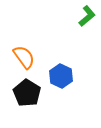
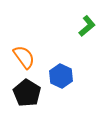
green L-shape: moved 10 px down
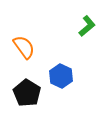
orange semicircle: moved 10 px up
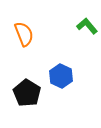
green L-shape: rotated 90 degrees counterclockwise
orange semicircle: moved 13 px up; rotated 15 degrees clockwise
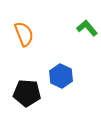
green L-shape: moved 2 px down
black pentagon: rotated 28 degrees counterclockwise
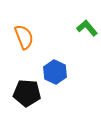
orange semicircle: moved 3 px down
blue hexagon: moved 6 px left, 4 px up
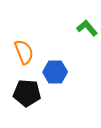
orange semicircle: moved 15 px down
blue hexagon: rotated 25 degrees counterclockwise
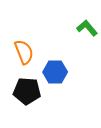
black pentagon: moved 2 px up
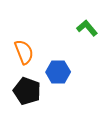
blue hexagon: moved 3 px right
black pentagon: rotated 16 degrees clockwise
